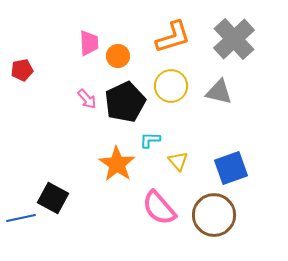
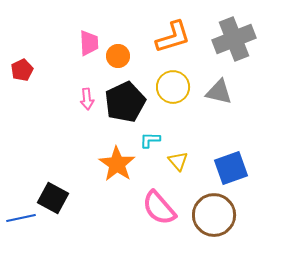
gray cross: rotated 21 degrees clockwise
red pentagon: rotated 15 degrees counterclockwise
yellow circle: moved 2 px right, 1 px down
pink arrow: rotated 35 degrees clockwise
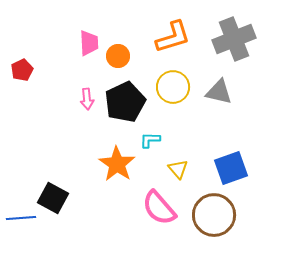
yellow triangle: moved 8 px down
blue line: rotated 8 degrees clockwise
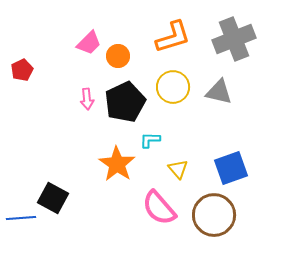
pink trapezoid: rotated 48 degrees clockwise
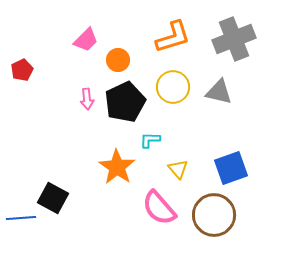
pink trapezoid: moved 3 px left, 3 px up
orange circle: moved 4 px down
orange star: moved 3 px down
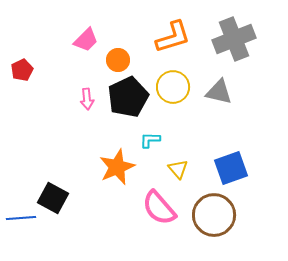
black pentagon: moved 3 px right, 5 px up
orange star: rotated 15 degrees clockwise
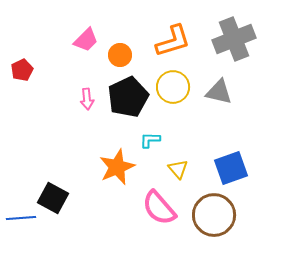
orange L-shape: moved 4 px down
orange circle: moved 2 px right, 5 px up
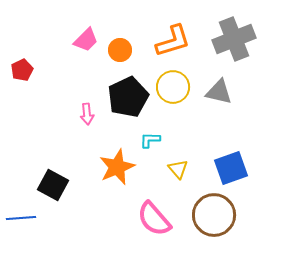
orange circle: moved 5 px up
pink arrow: moved 15 px down
black square: moved 13 px up
pink semicircle: moved 5 px left, 11 px down
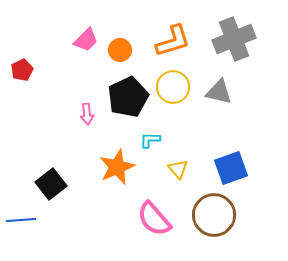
black square: moved 2 px left, 1 px up; rotated 24 degrees clockwise
blue line: moved 2 px down
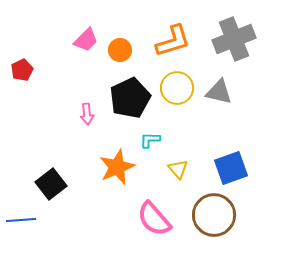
yellow circle: moved 4 px right, 1 px down
black pentagon: moved 2 px right, 1 px down
